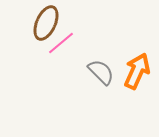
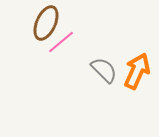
pink line: moved 1 px up
gray semicircle: moved 3 px right, 2 px up
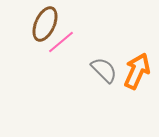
brown ellipse: moved 1 px left, 1 px down
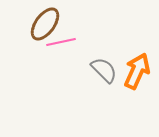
brown ellipse: rotated 12 degrees clockwise
pink line: rotated 28 degrees clockwise
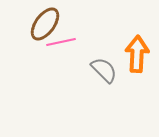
orange arrow: moved 17 px up; rotated 21 degrees counterclockwise
